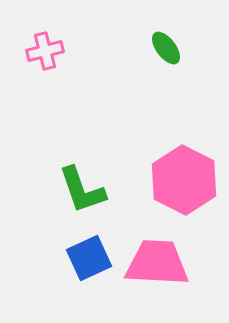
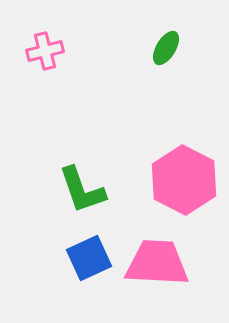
green ellipse: rotated 68 degrees clockwise
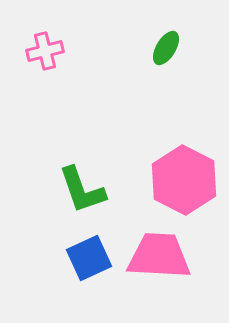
pink trapezoid: moved 2 px right, 7 px up
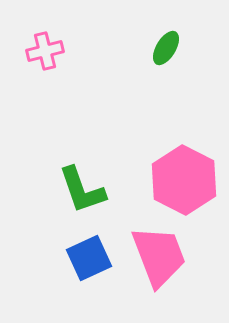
pink trapezoid: rotated 66 degrees clockwise
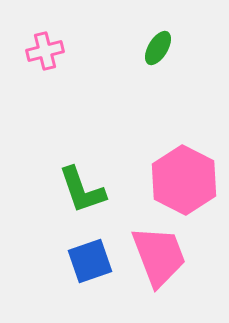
green ellipse: moved 8 px left
blue square: moved 1 px right, 3 px down; rotated 6 degrees clockwise
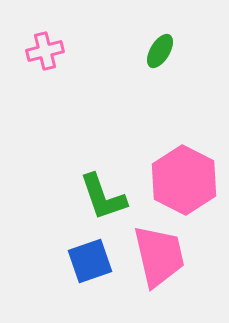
green ellipse: moved 2 px right, 3 px down
green L-shape: moved 21 px right, 7 px down
pink trapezoid: rotated 8 degrees clockwise
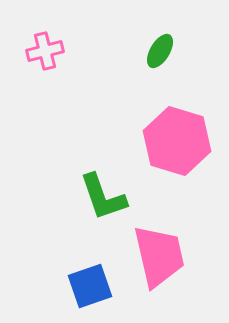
pink hexagon: moved 7 px left, 39 px up; rotated 10 degrees counterclockwise
blue square: moved 25 px down
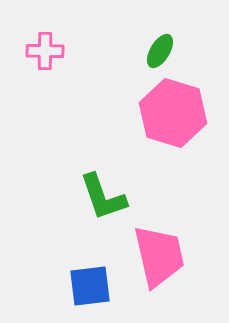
pink cross: rotated 15 degrees clockwise
pink hexagon: moved 4 px left, 28 px up
blue square: rotated 12 degrees clockwise
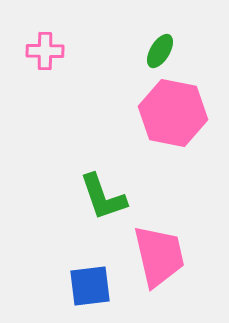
pink hexagon: rotated 6 degrees counterclockwise
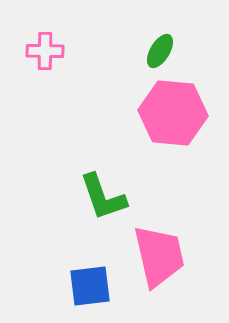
pink hexagon: rotated 6 degrees counterclockwise
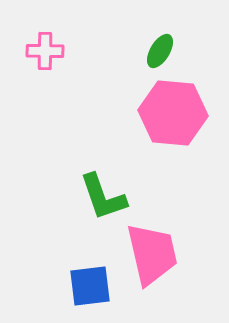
pink trapezoid: moved 7 px left, 2 px up
